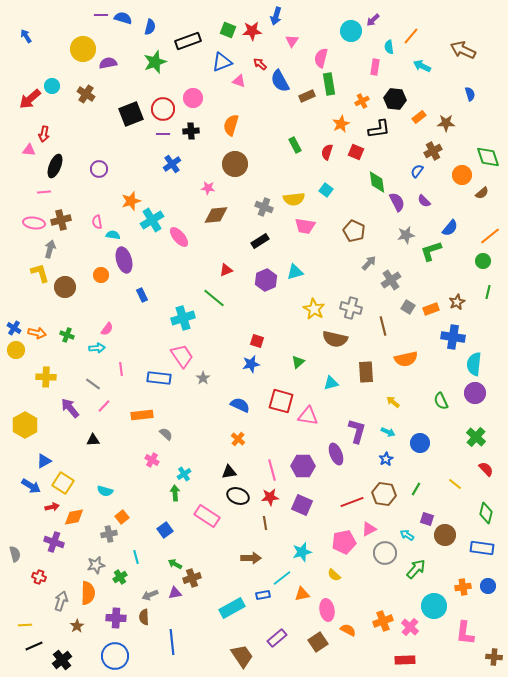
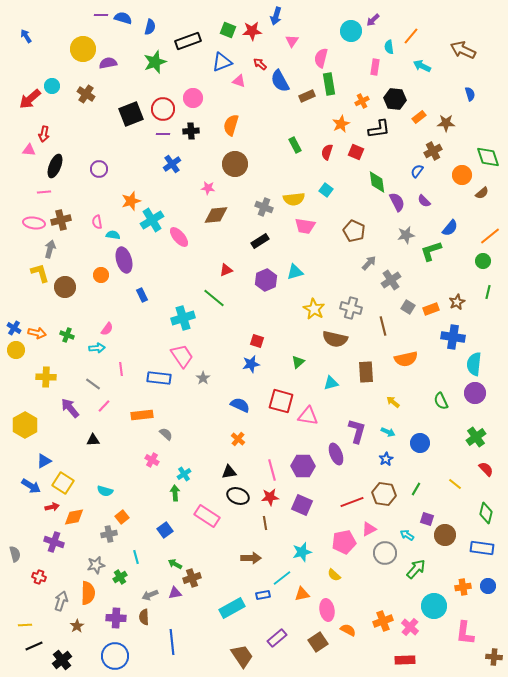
green cross at (476, 437): rotated 12 degrees clockwise
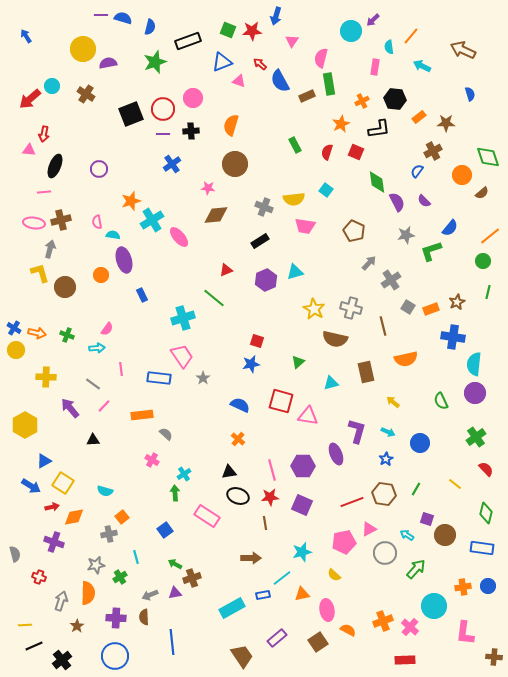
brown rectangle at (366, 372): rotated 10 degrees counterclockwise
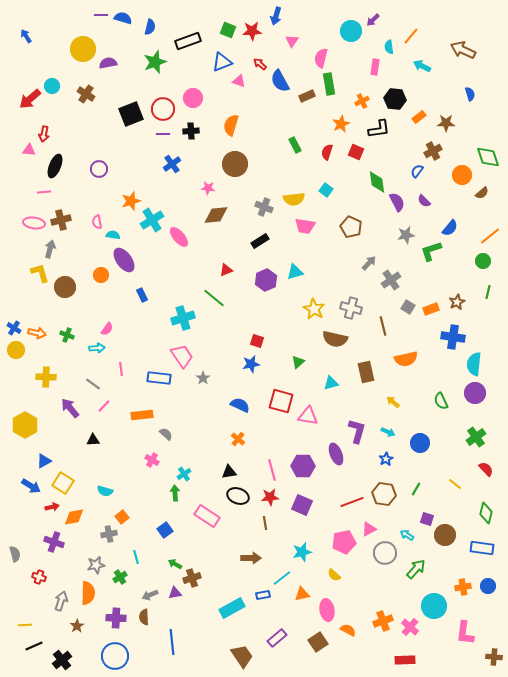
brown pentagon at (354, 231): moved 3 px left, 4 px up
purple ellipse at (124, 260): rotated 20 degrees counterclockwise
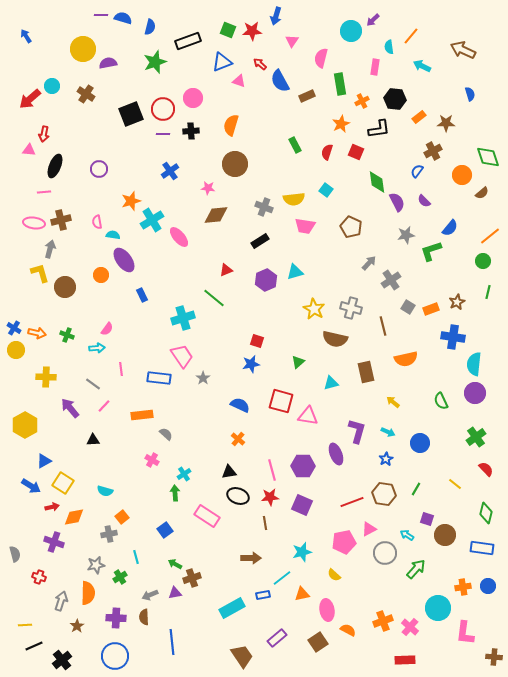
green rectangle at (329, 84): moved 11 px right
blue cross at (172, 164): moved 2 px left, 7 px down
cyan circle at (434, 606): moved 4 px right, 2 px down
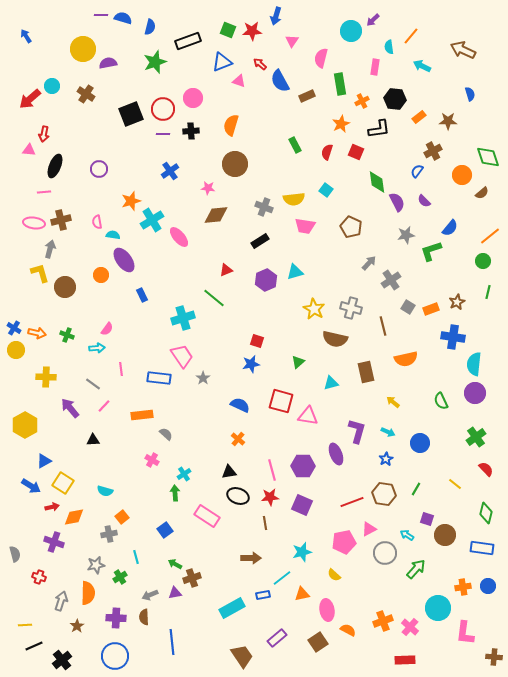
brown star at (446, 123): moved 2 px right, 2 px up
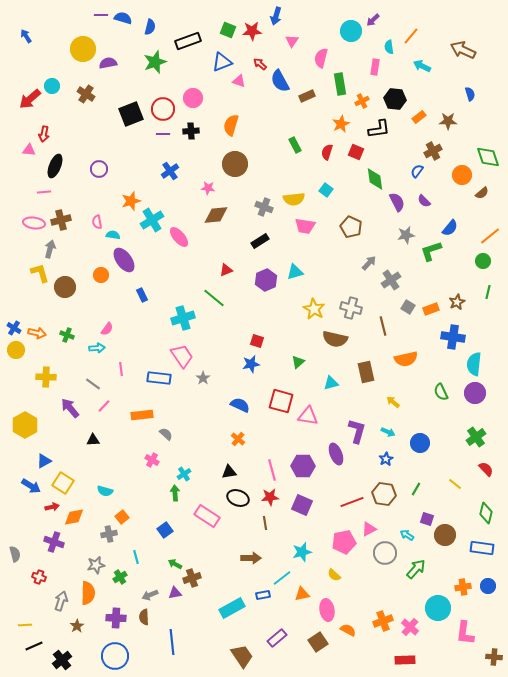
green diamond at (377, 182): moved 2 px left, 3 px up
green semicircle at (441, 401): moved 9 px up
black ellipse at (238, 496): moved 2 px down
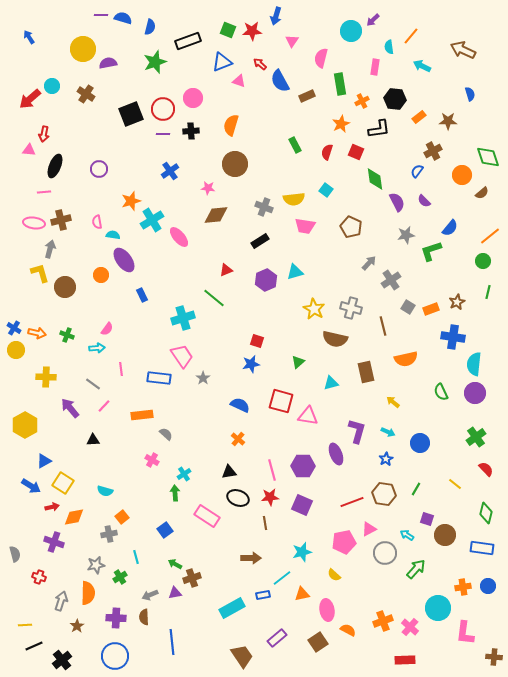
blue arrow at (26, 36): moved 3 px right, 1 px down
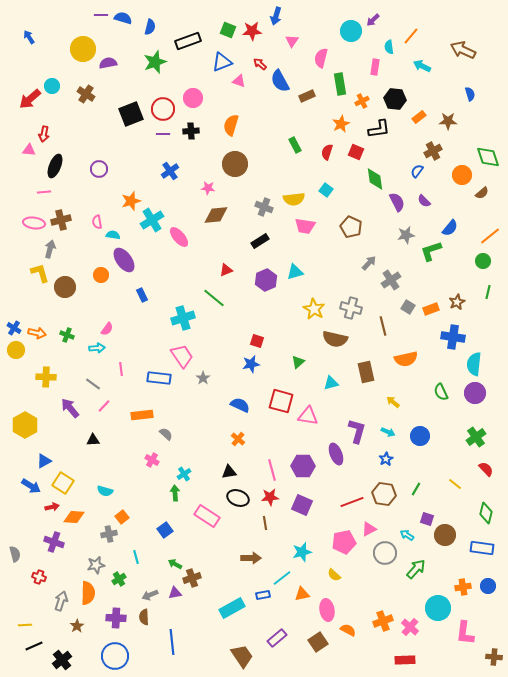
blue circle at (420, 443): moved 7 px up
orange diamond at (74, 517): rotated 15 degrees clockwise
green cross at (120, 577): moved 1 px left, 2 px down
